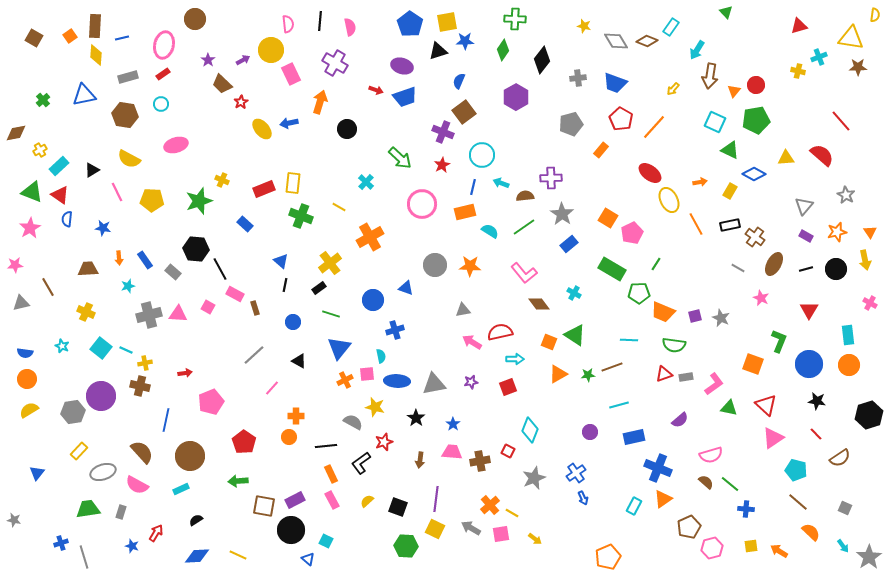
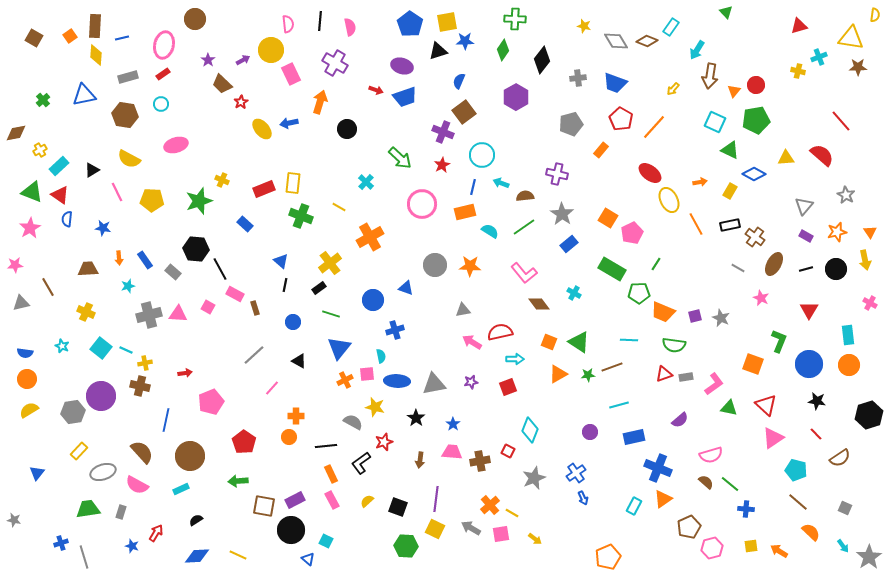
purple cross at (551, 178): moved 6 px right, 4 px up; rotated 15 degrees clockwise
green triangle at (575, 335): moved 4 px right, 7 px down
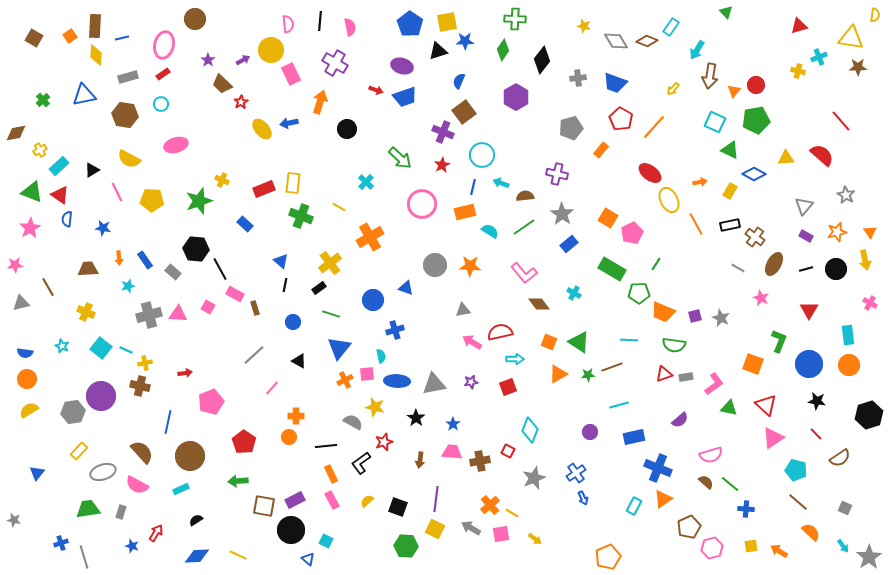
gray pentagon at (571, 124): moved 4 px down
blue line at (166, 420): moved 2 px right, 2 px down
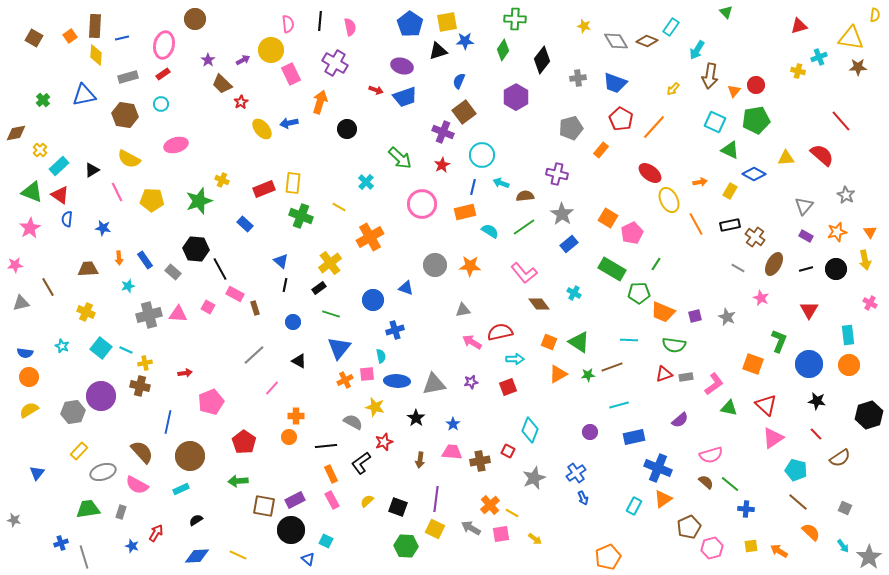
yellow cross at (40, 150): rotated 16 degrees counterclockwise
gray star at (721, 318): moved 6 px right, 1 px up
orange circle at (27, 379): moved 2 px right, 2 px up
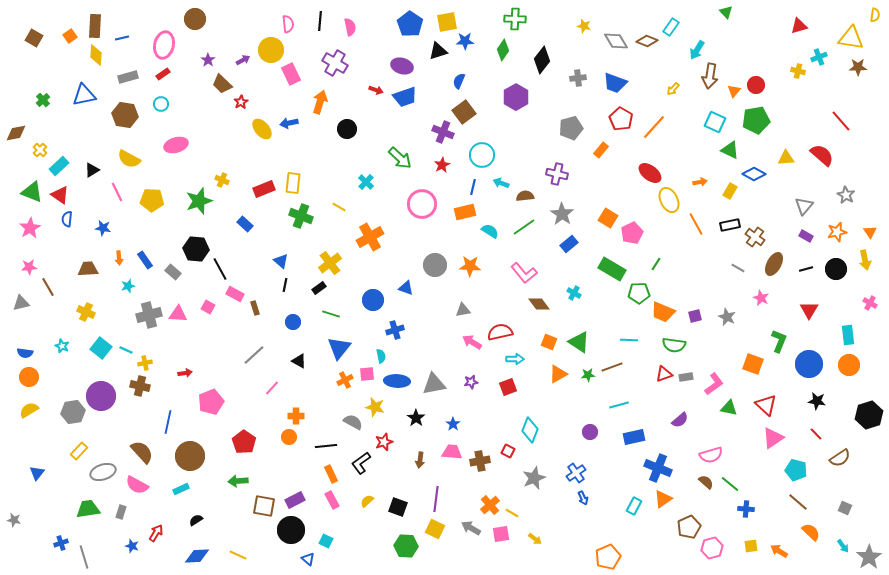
pink star at (15, 265): moved 14 px right, 2 px down
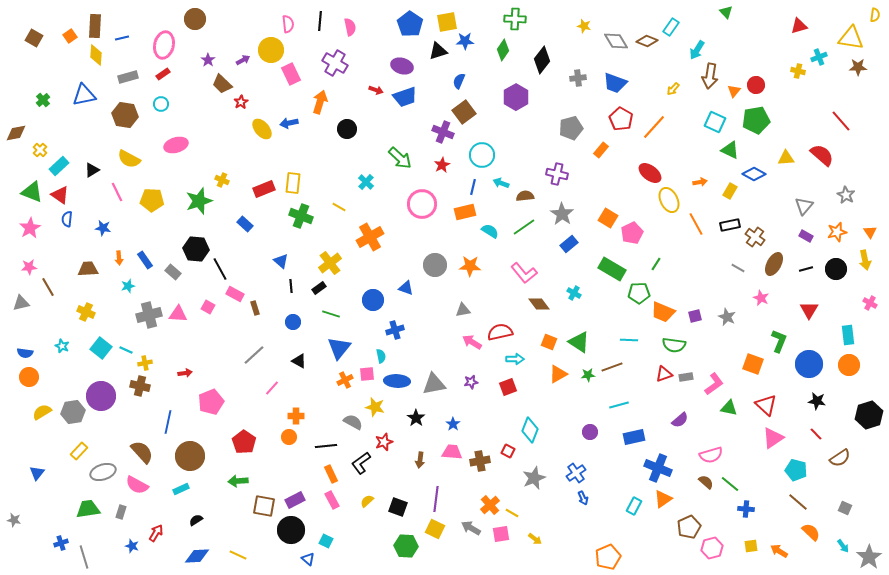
black line at (285, 285): moved 6 px right, 1 px down; rotated 16 degrees counterclockwise
yellow semicircle at (29, 410): moved 13 px right, 2 px down
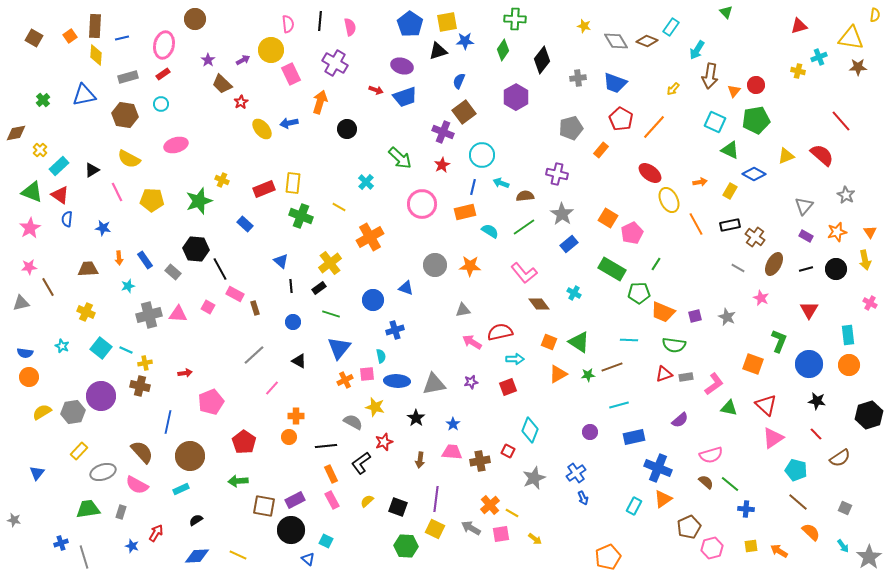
yellow triangle at (786, 158): moved 2 px up; rotated 18 degrees counterclockwise
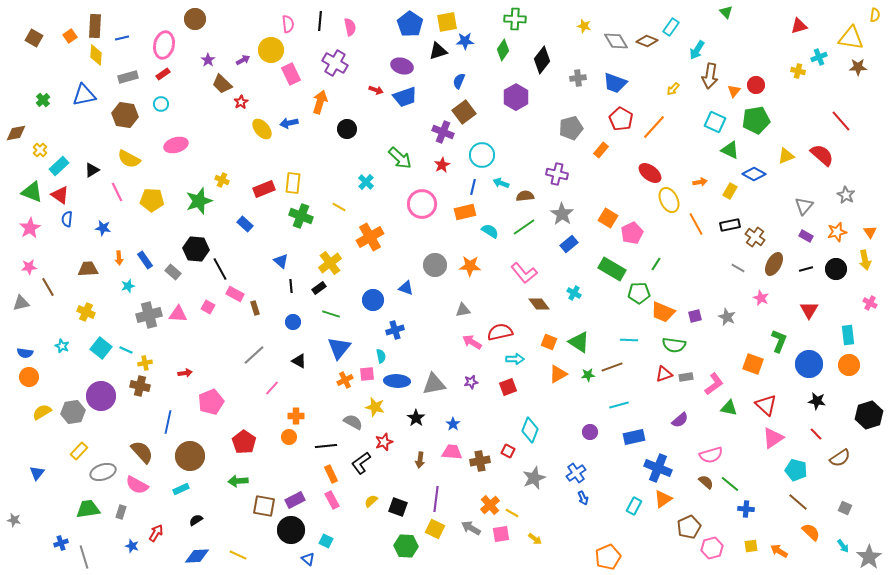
yellow semicircle at (367, 501): moved 4 px right
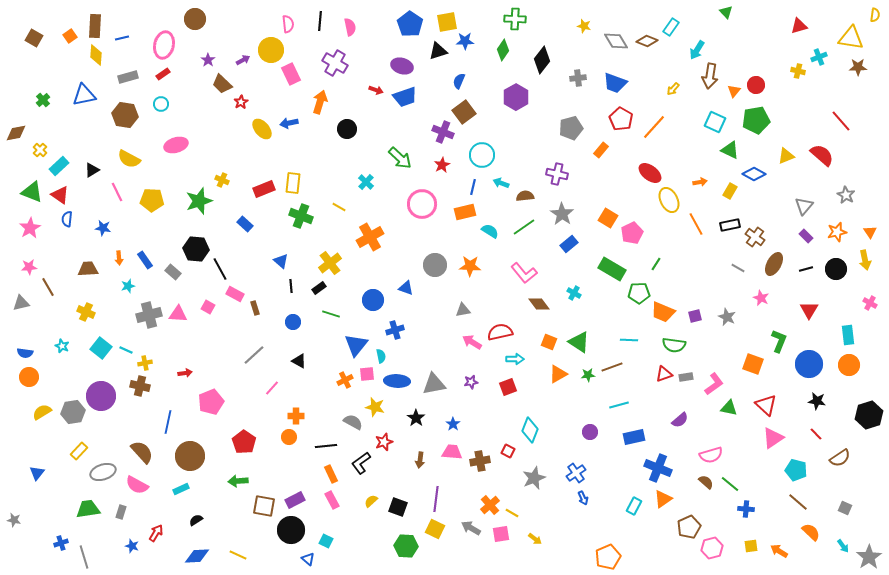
purple rectangle at (806, 236): rotated 16 degrees clockwise
blue triangle at (339, 348): moved 17 px right, 3 px up
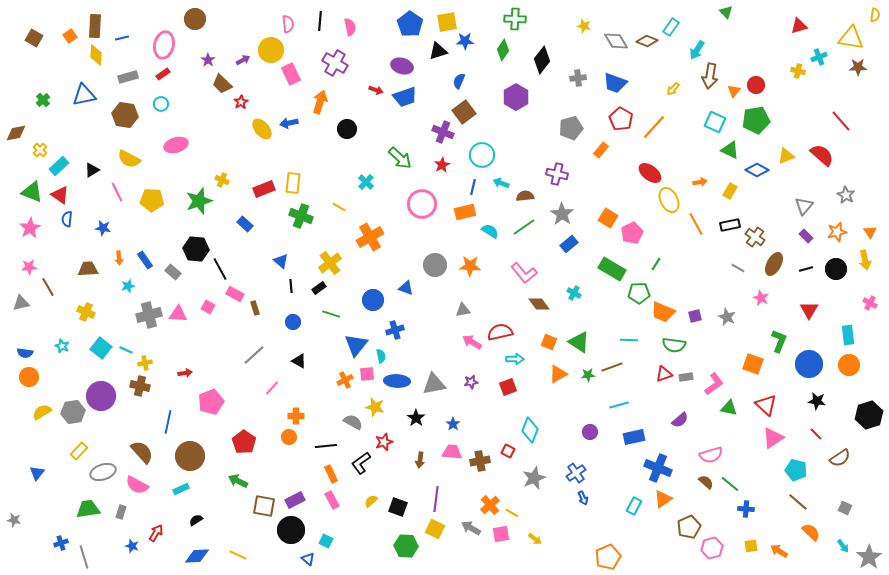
blue diamond at (754, 174): moved 3 px right, 4 px up
green arrow at (238, 481): rotated 30 degrees clockwise
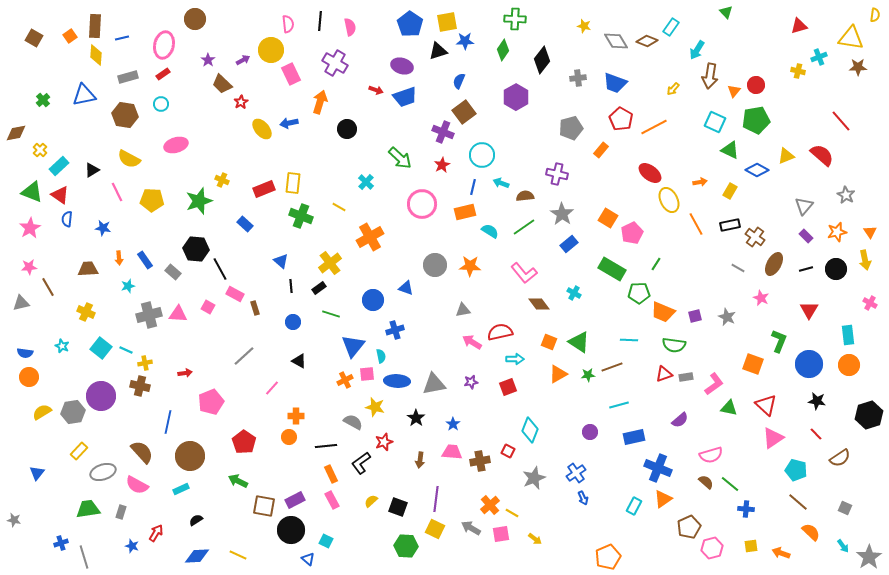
orange line at (654, 127): rotated 20 degrees clockwise
blue triangle at (356, 345): moved 3 px left, 1 px down
gray line at (254, 355): moved 10 px left, 1 px down
orange arrow at (779, 551): moved 2 px right, 2 px down; rotated 12 degrees counterclockwise
